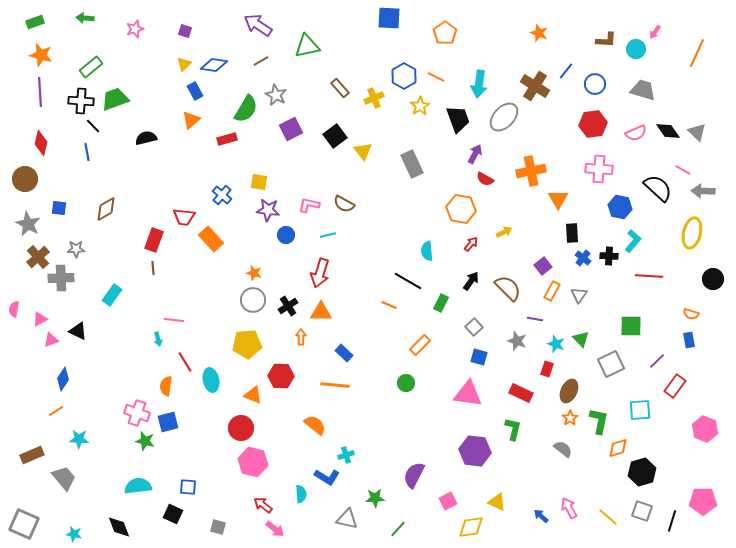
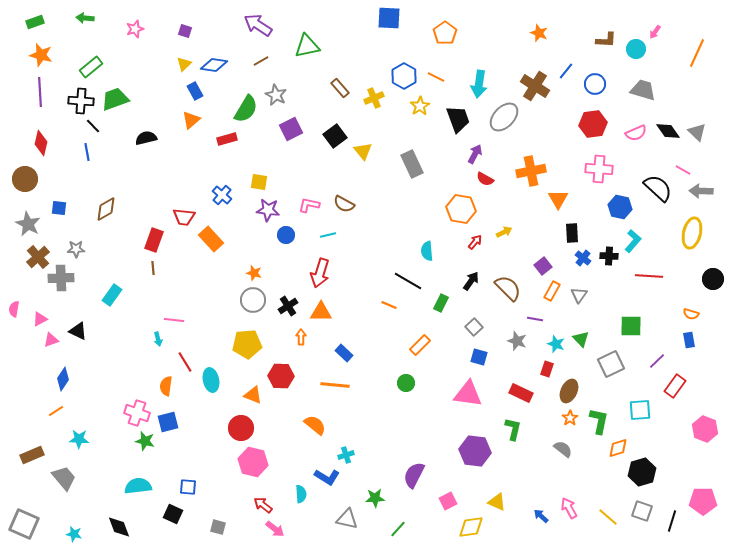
gray arrow at (703, 191): moved 2 px left
red arrow at (471, 244): moved 4 px right, 2 px up
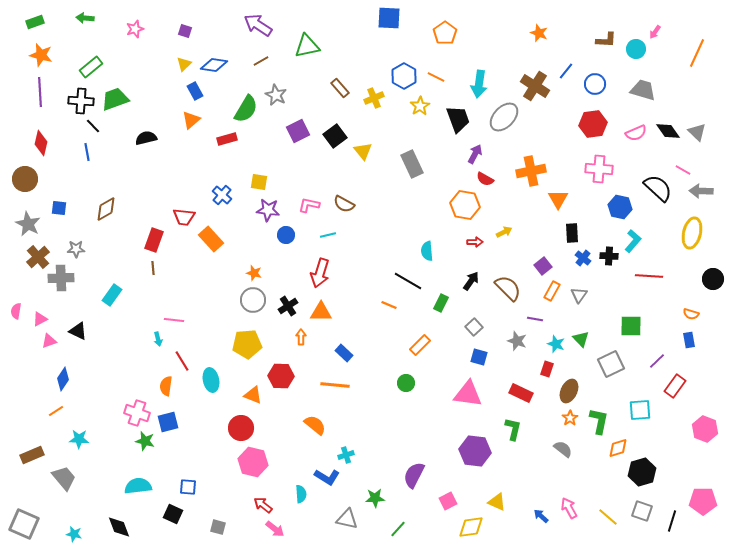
purple square at (291, 129): moved 7 px right, 2 px down
orange hexagon at (461, 209): moved 4 px right, 4 px up
red arrow at (475, 242): rotated 49 degrees clockwise
pink semicircle at (14, 309): moved 2 px right, 2 px down
pink triangle at (51, 340): moved 2 px left, 1 px down
red line at (185, 362): moved 3 px left, 1 px up
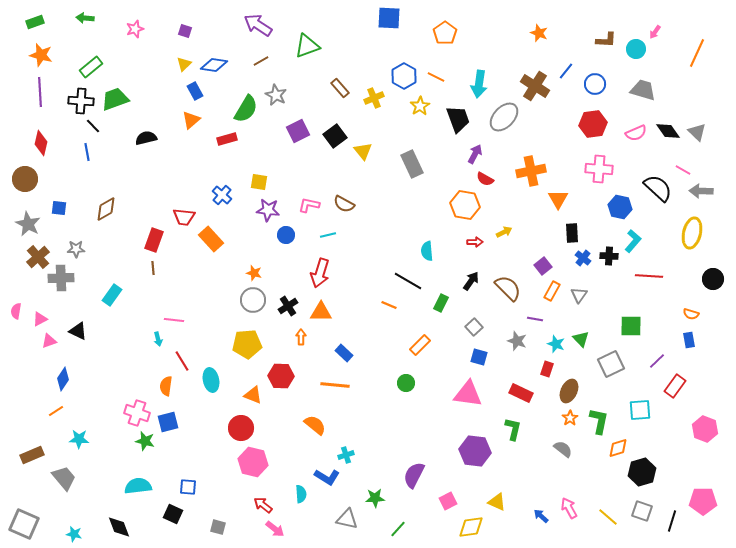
green triangle at (307, 46): rotated 8 degrees counterclockwise
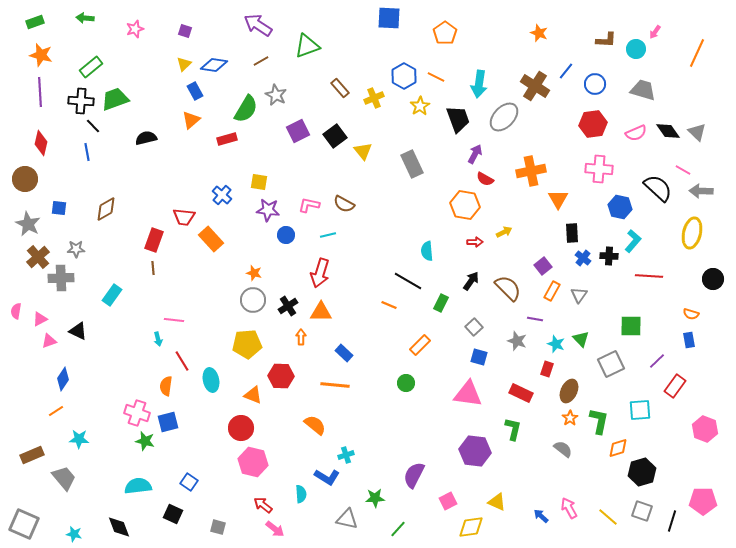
blue square at (188, 487): moved 1 px right, 5 px up; rotated 30 degrees clockwise
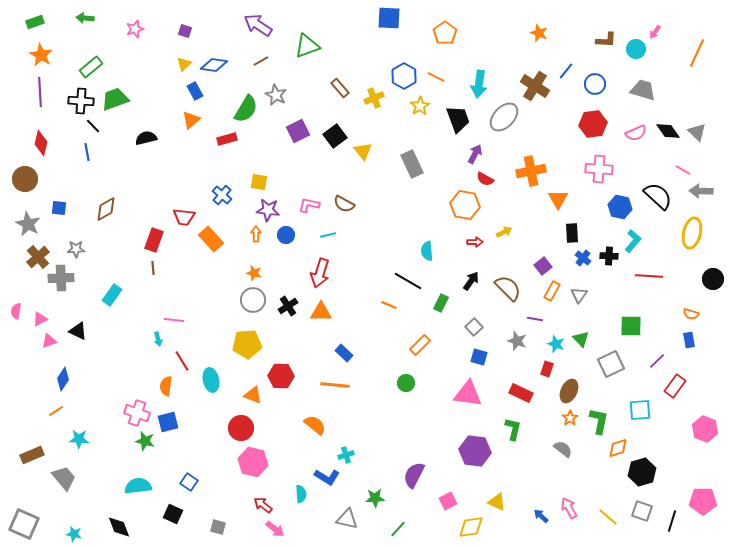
orange star at (41, 55): rotated 15 degrees clockwise
black semicircle at (658, 188): moved 8 px down
orange arrow at (301, 337): moved 45 px left, 103 px up
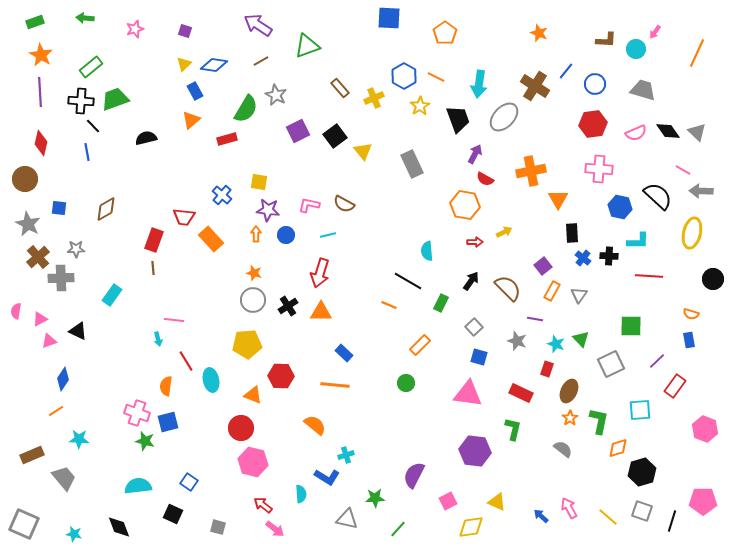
cyan L-shape at (633, 241): moved 5 px right; rotated 50 degrees clockwise
red line at (182, 361): moved 4 px right
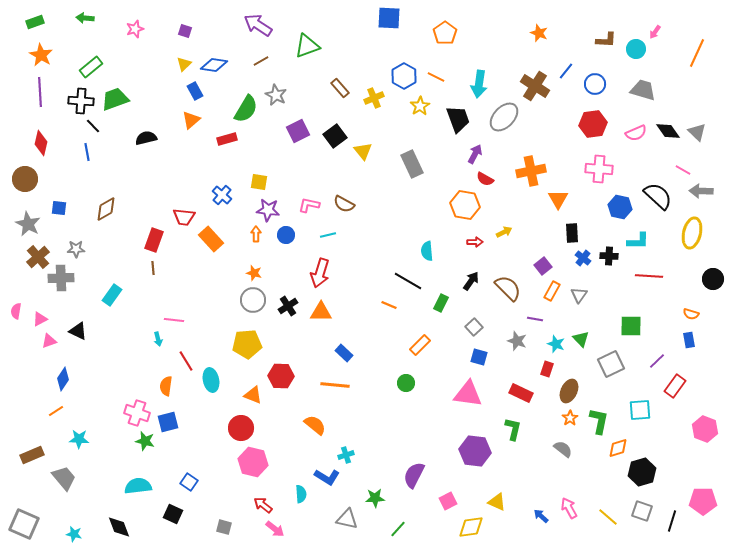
gray square at (218, 527): moved 6 px right
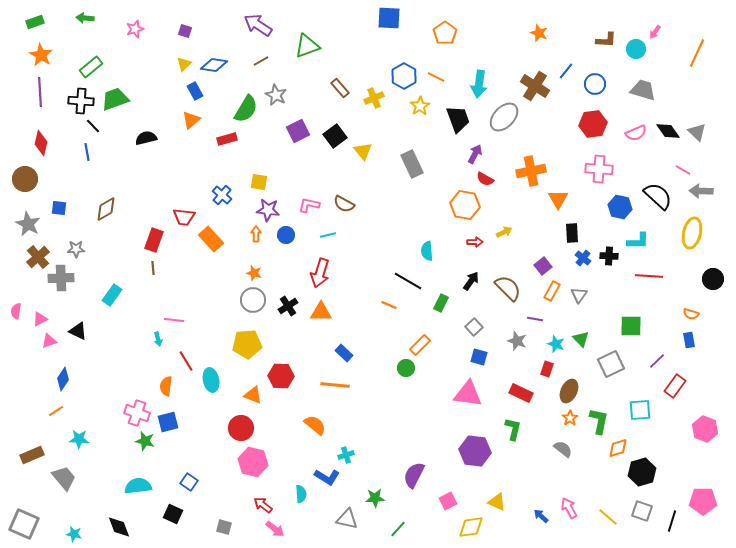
green circle at (406, 383): moved 15 px up
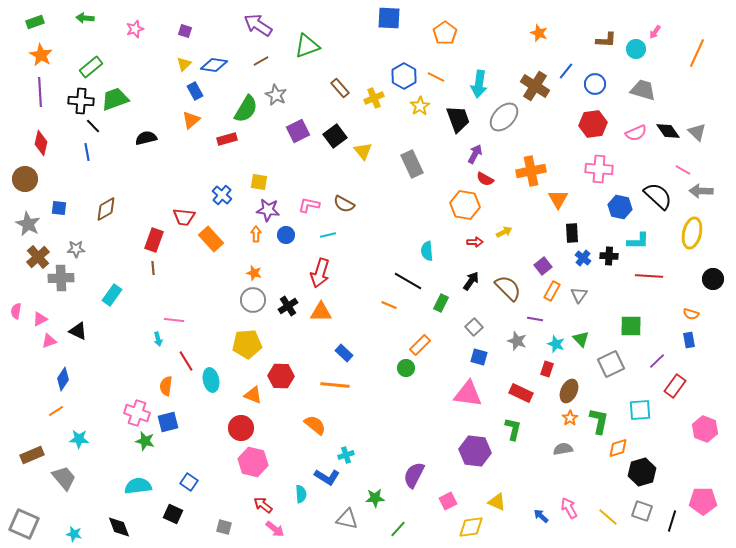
gray semicircle at (563, 449): rotated 48 degrees counterclockwise
